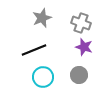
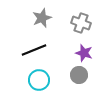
purple star: moved 6 px down
cyan circle: moved 4 px left, 3 px down
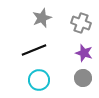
gray circle: moved 4 px right, 3 px down
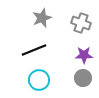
purple star: moved 2 px down; rotated 18 degrees counterclockwise
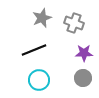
gray cross: moved 7 px left
purple star: moved 2 px up
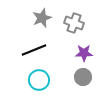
gray circle: moved 1 px up
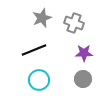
gray circle: moved 2 px down
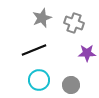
purple star: moved 3 px right
gray circle: moved 12 px left, 6 px down
